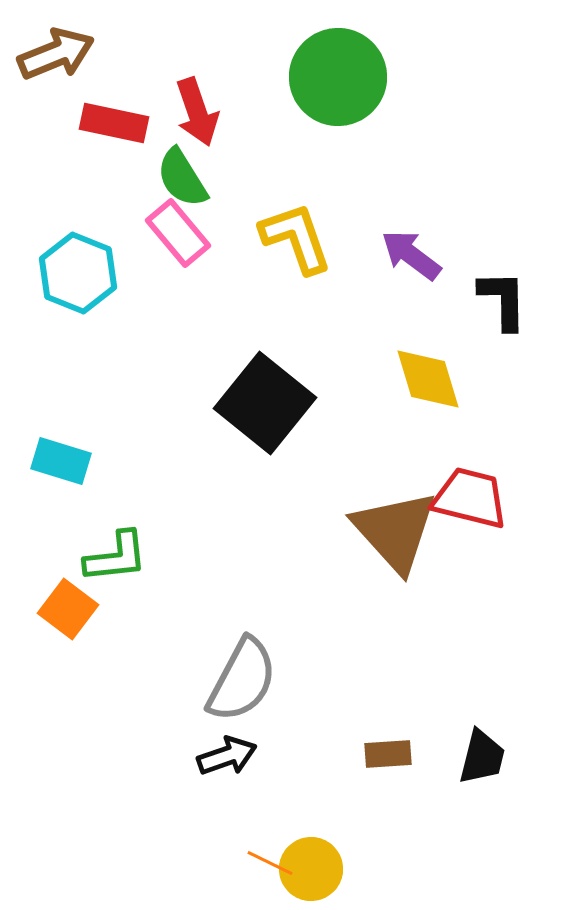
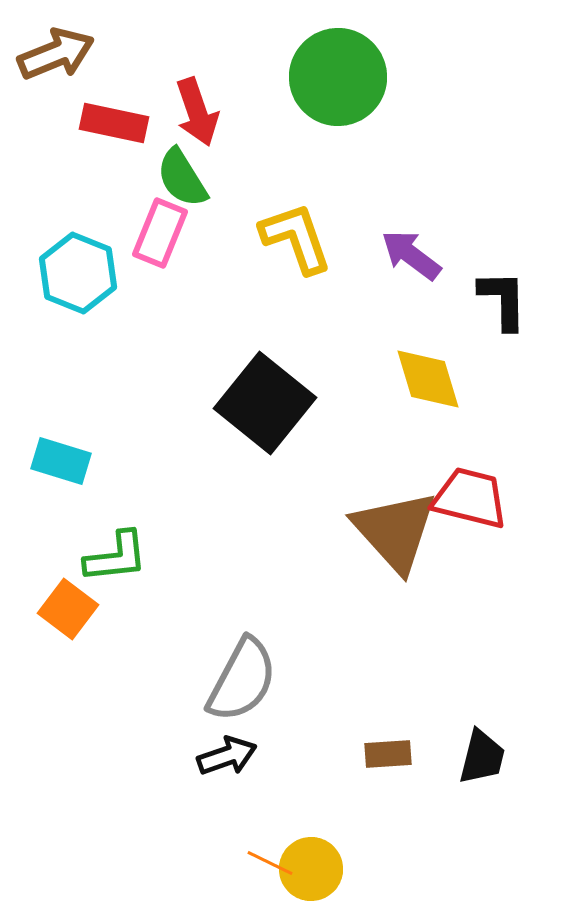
pink rectangle: moved 18 px left; rotated 62 degrees clockwise
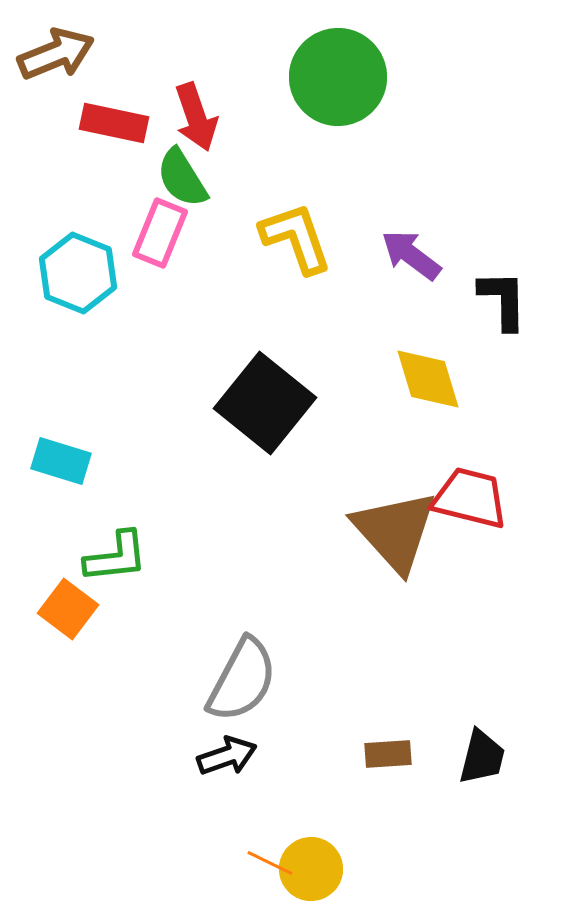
red arrow: moved 1 px left, 5 px down
